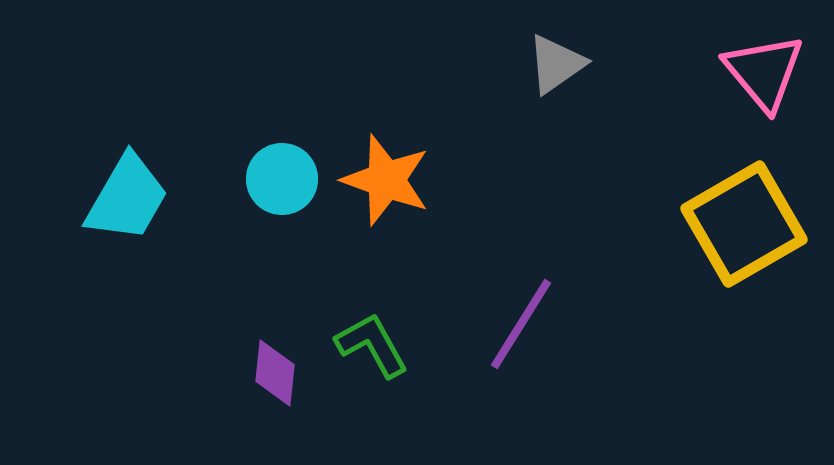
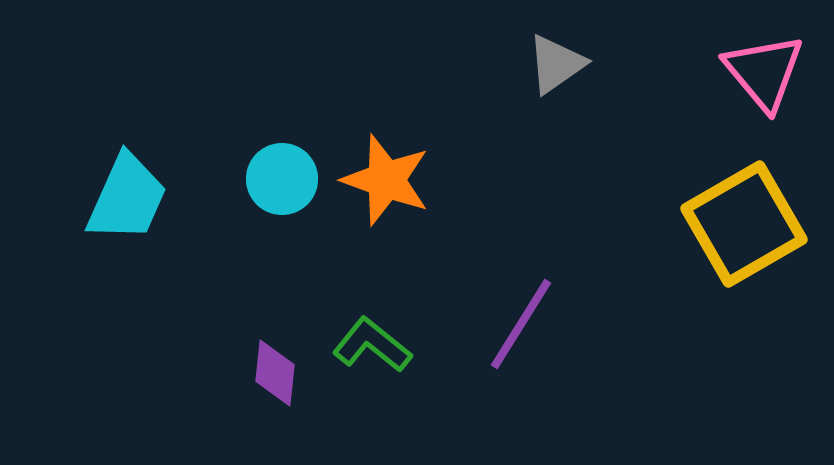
cyan trapezoid: rotated 6 degrees counterclockwise
green L-shape: rotated 22 degrees counterclockwise
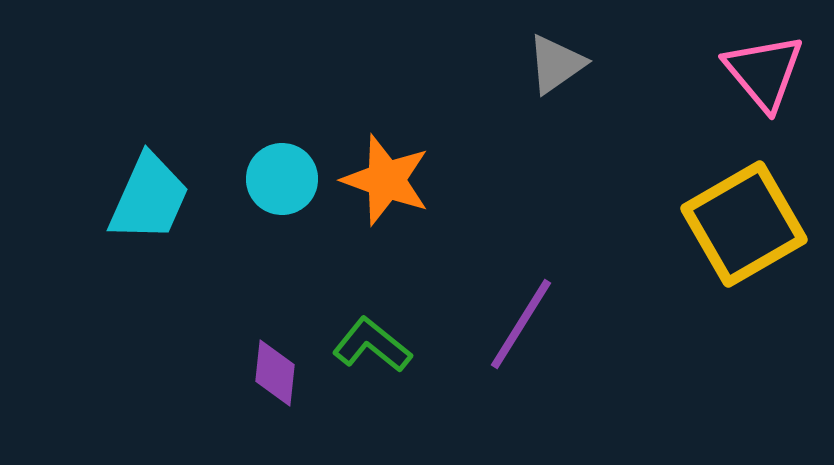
cyan trapezoid: moved 22 px right
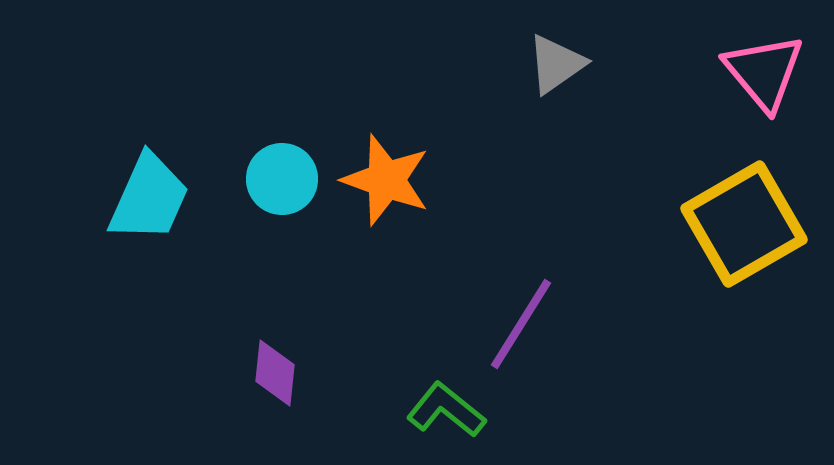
green L-shape: moved 74 px right, 65 px down
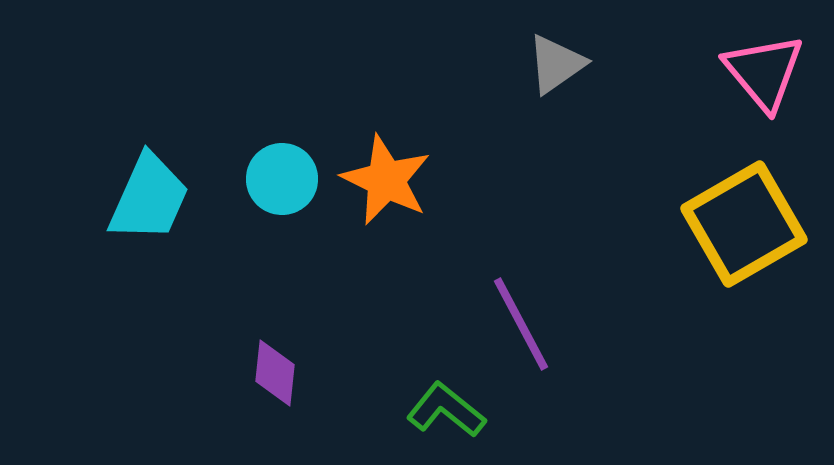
orange star: rotated 6 degrees clockwise
purple line: rotated 60 degrees counterclockwise
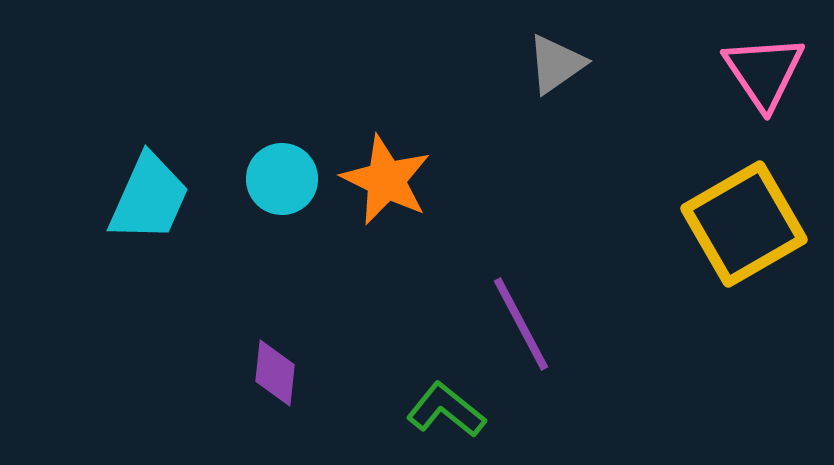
pink triangle: rotated 6 degrees clockwise
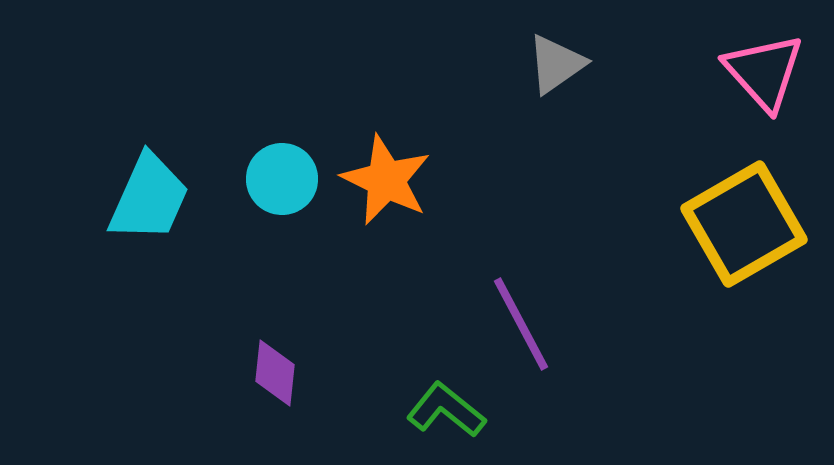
pink triangle: rotated 8 degrees counterclockwise
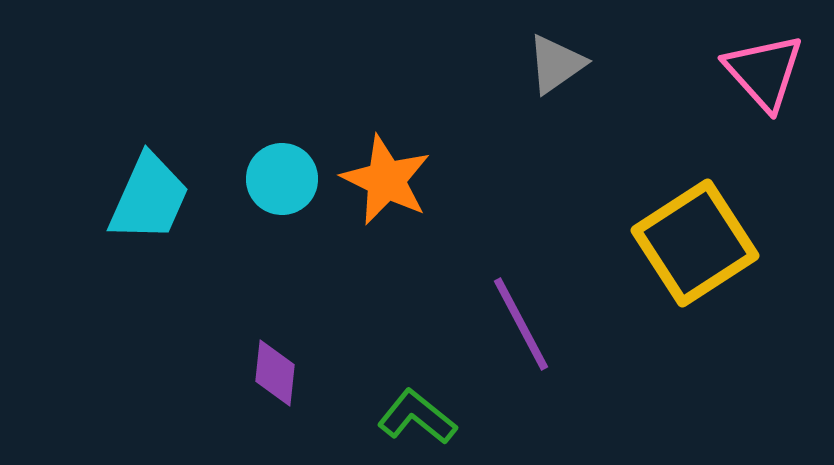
yellow square: moved 49 px left, 19 px down; rotated 3 degrees counterclockwise
green L-shape: moved 29 px left, 7 px down
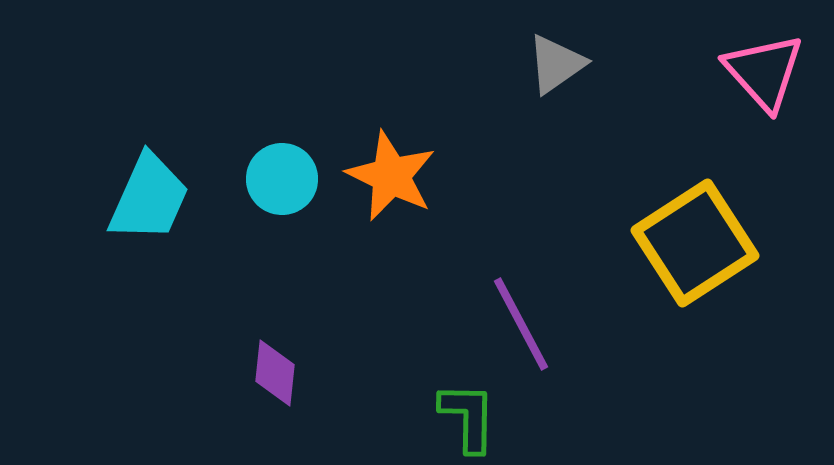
orange star: moved 5 px right, 4 px up
green L-shape: moved 51 px right; rotated 52 degrees clockwise
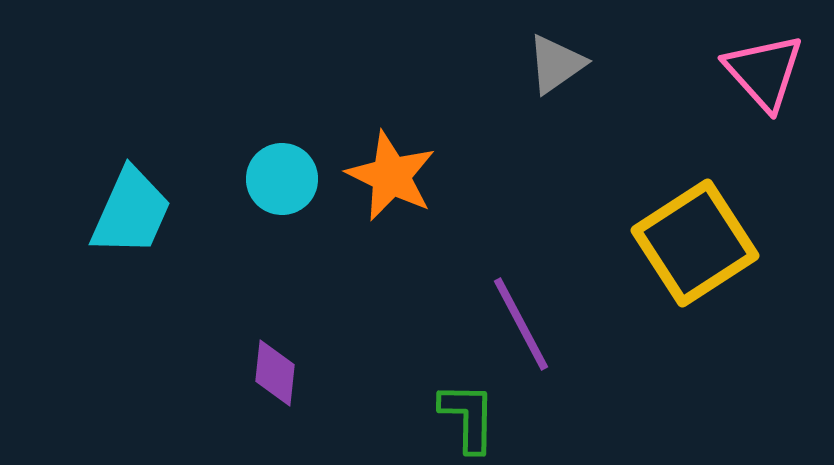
cyan trapezoid: moved 18 px left, 14 px down
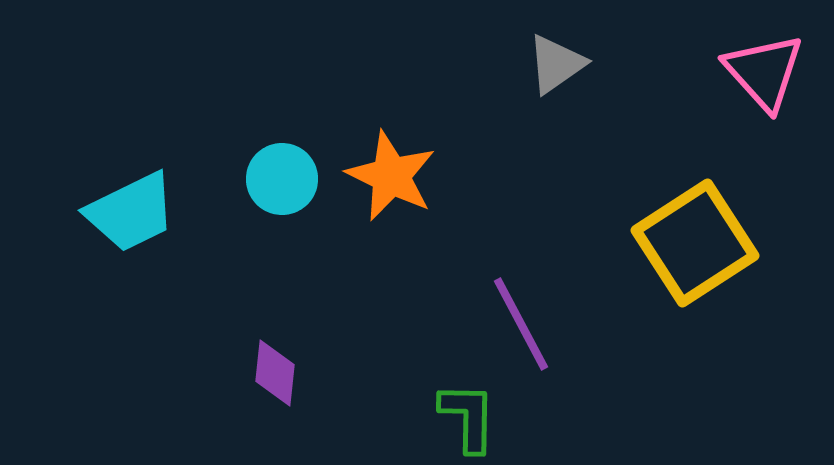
cyan trapezoid: rotated 40 degrees clockwise
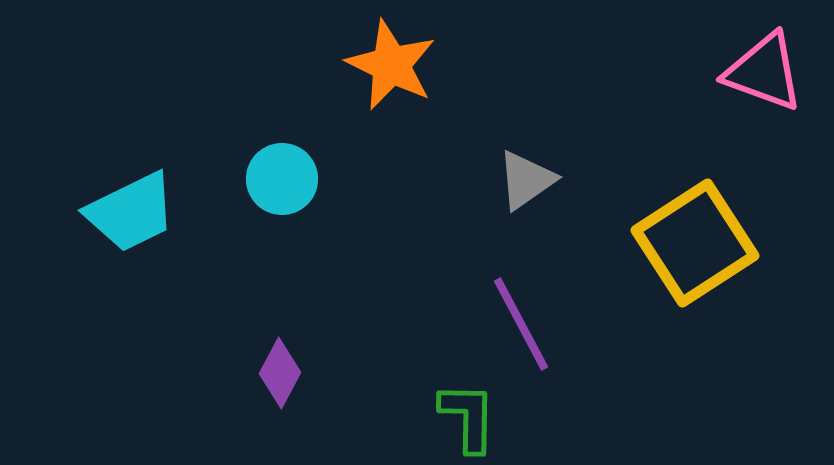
gray triangle: moved 30 px left, 116 px down
pink triangle: rotated 28 degrees counterclockwise
orange star: moved 111 px up
purple diamond: moved 5 px right; rotated 22 degrees clockwise
